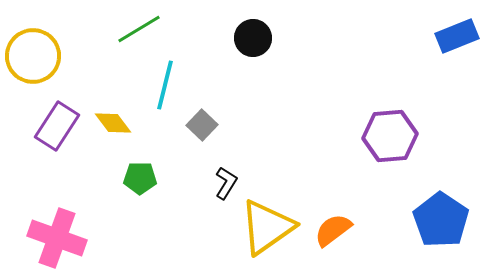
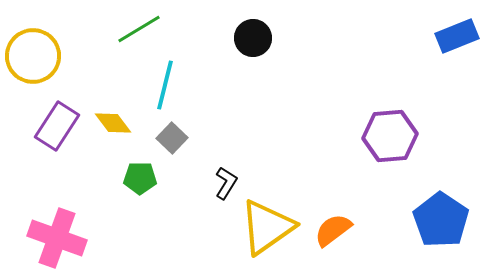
gray square: moved 30 px left, 13 px down
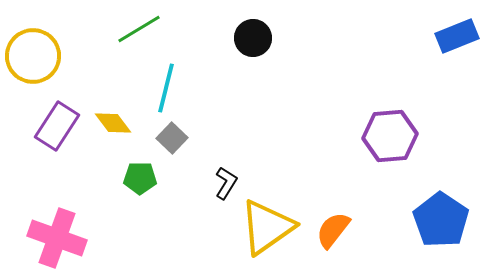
cyan line: moved 1 px right, 3 px down
orange semicircle: rotated 15 degrees counterclockwise
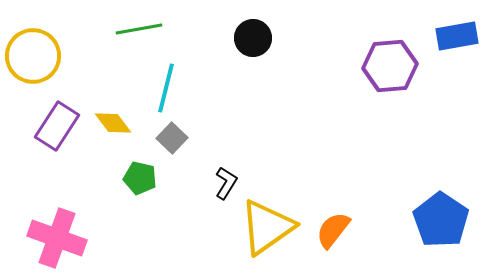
green line: rotated 21 degrees clockwise
blue rectangle: rotated 12 degrees clockwise
purple hexagon: moved 70 px up
green pentagon: rotated 12 degrees clockwise
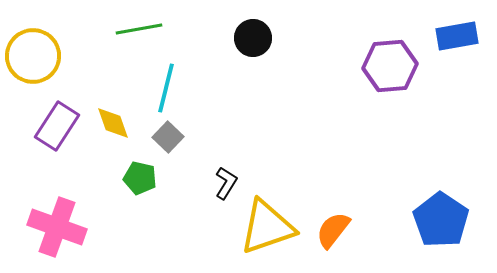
yellow diamond: rotated 18 degrees clockwise
gray square: moved 4 px left, 1 px up
yellow triangle: rotated 16 degrees clockwise
pink cross: moved 11 px up
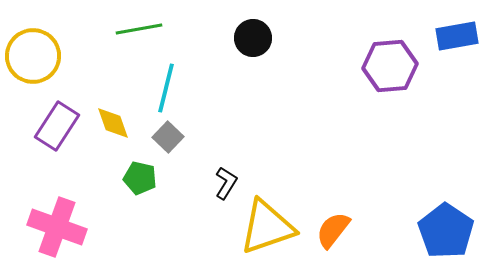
blue pentagon: moved 5 px right, 11 px down
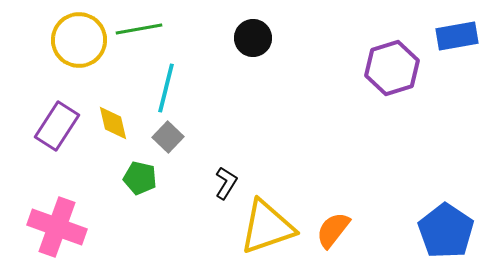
yellow circle: moved 46 px right, 16 px up
purple hexagon: moved 2 px right, 2 px down; rotated 12 degrees counterclockwise
yellow diamond: rotated 6 degrees clockwise
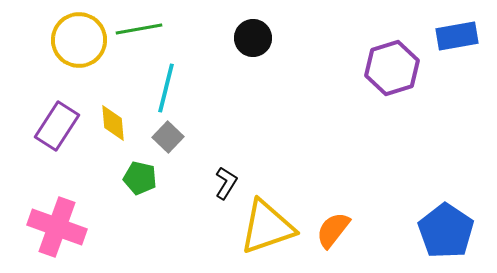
yellow diamond: rotated 9 degrees clockwise
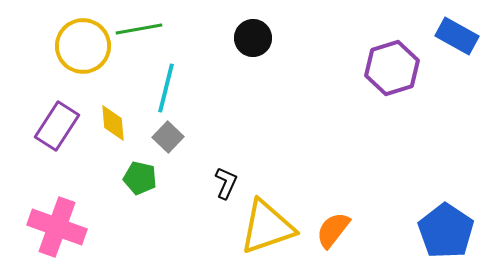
blue rectangle: rotated 39 degrees clockwise
yellow circle: moved 4 px right, 6 px down
black L-shape: rotated 8 degrees counterclockwise
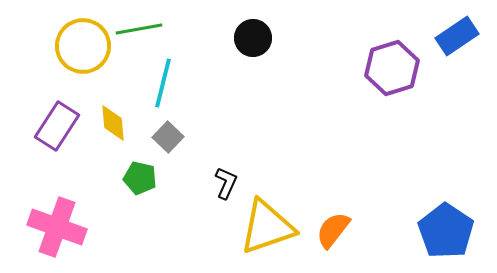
blue rectangle: rotated 63 degrees counterclockwise
cyan line: moved 3 px left, 5 px up
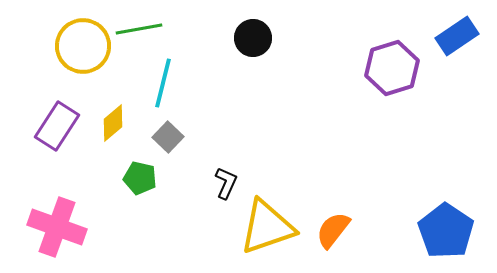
yellow diamond: rotated 54 degrees clockwise
